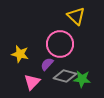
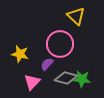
gray diamond: moved 1 px right, 2 px down
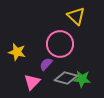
yellow star: moved 3 px left, 2 px up
purple semicircle: moved 1 px left
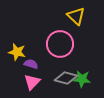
purple semicircle: moved 15 px left; rotated 64 degrees clockwise
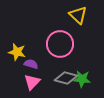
yellow triangle: moved 2 px right, 1 px up
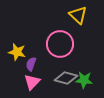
purple semicircle: rotated 88 degrees counterclockwise
green star: moved 2 px right, 1 px down
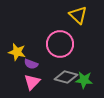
purple semicircle: rotated 88 degrees counterclockwise
gray diamond: moved 1 px up
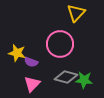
yellow triangle: moved 2 px left, 2 px up; rotated 30 degrees clockwise
yellow star: moved 1 px down
purple semicircle: moved 2 px up
pink triangle: moved 2 px down
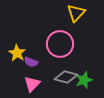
yellow star: rotated 18 degrees clockwise
green star: rotated 24 degrees counterclockwise
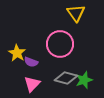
yellow triangle: rotated 18 degrees counterclockwise
gray diamond: moved 1 px down
